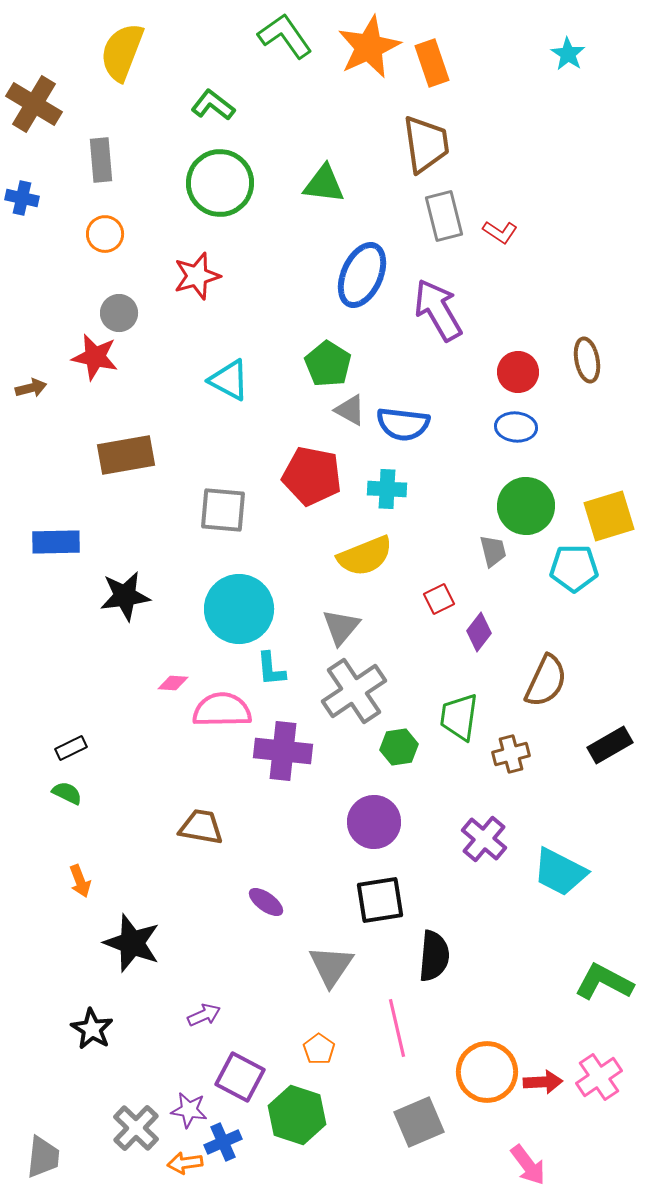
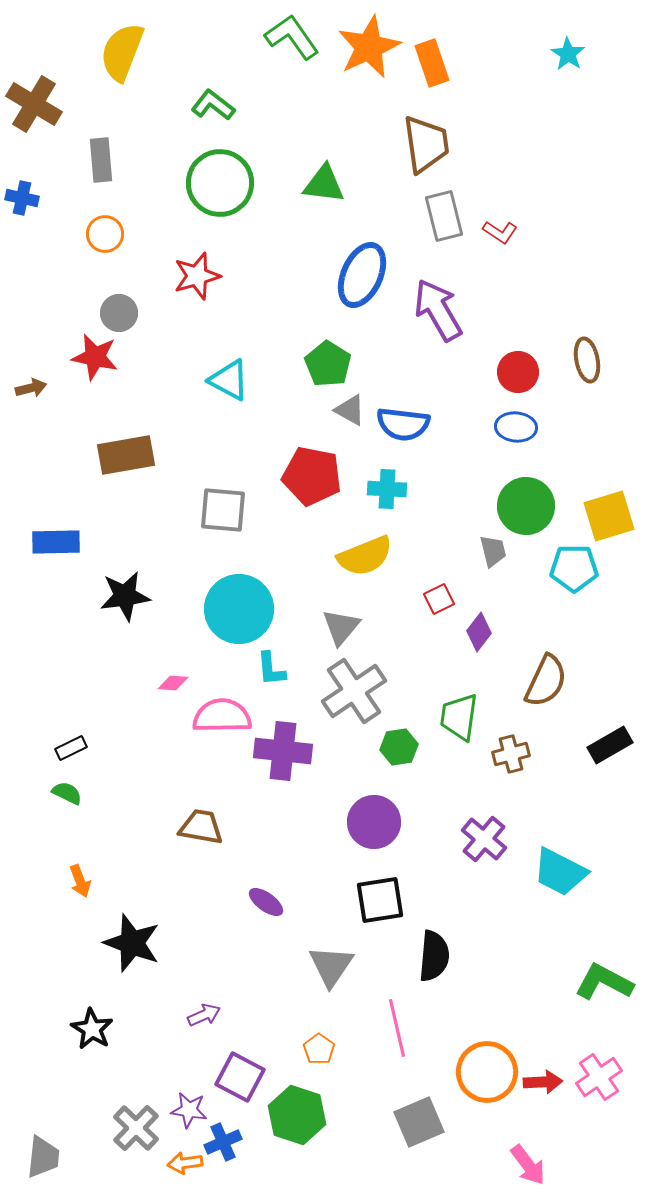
green L-shape at (285, 36): moved 7 px right, 1 px down
pink semicircle at (222, 710): moved 6 px down
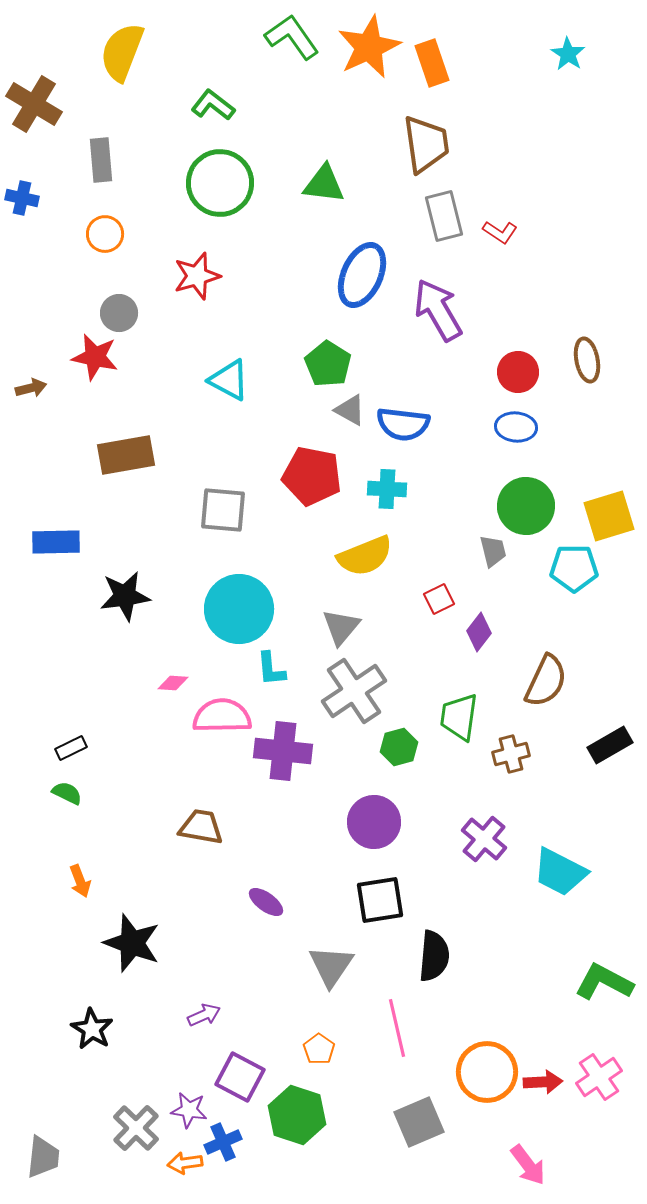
green hexagon at (399, 747): rotated 6 degrees counterclockwise
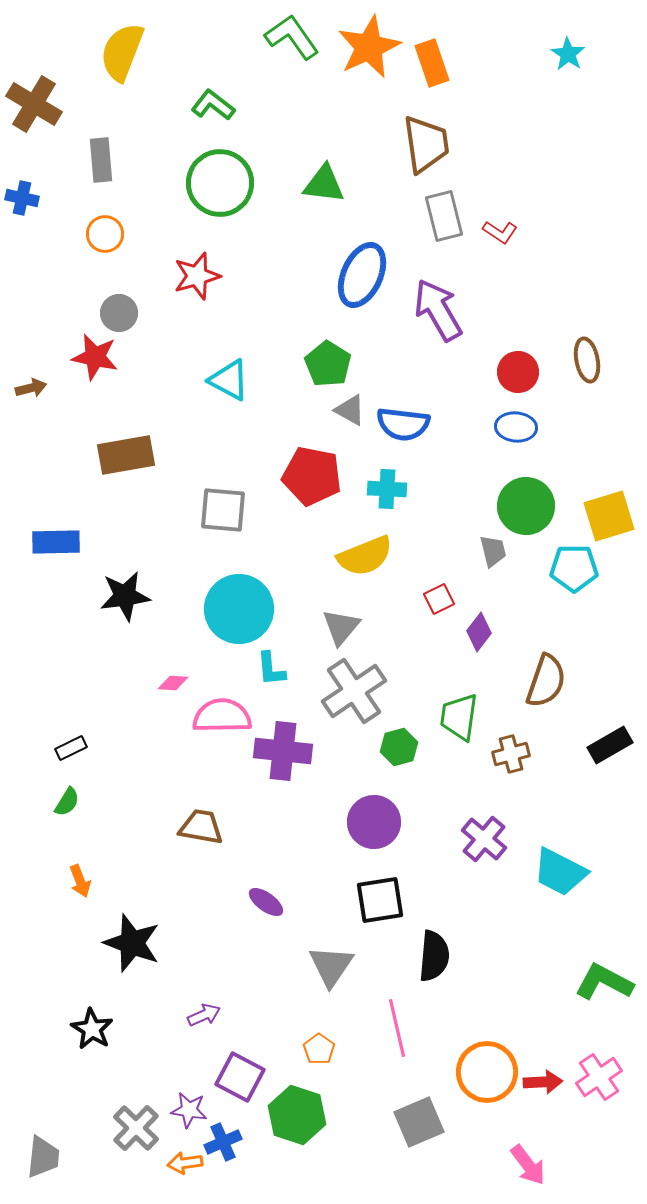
brown semicircle at (546, 681): rotated 6 degrees counterclockwise
green semicircle at (67, 793): moved 9 px down; rotated 96 degrees clockwise
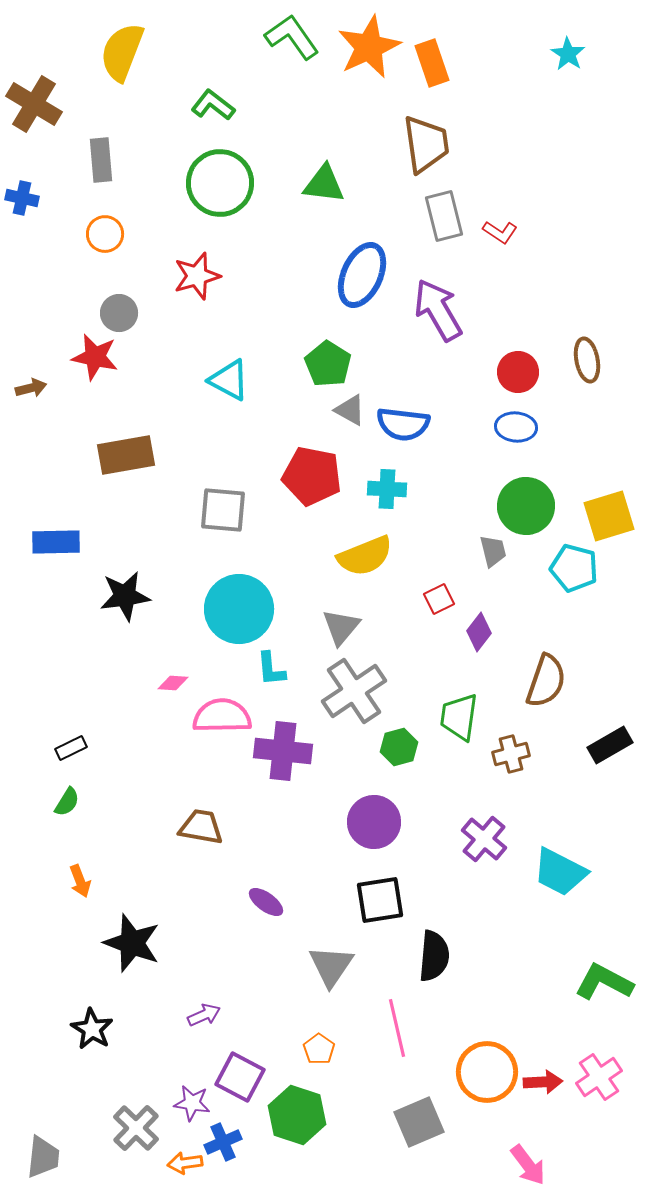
cyan pentagon at (574, 568): rotated 15 degrees clockwise
purple star at (189, 1110): moved 3 px right, 7 px up
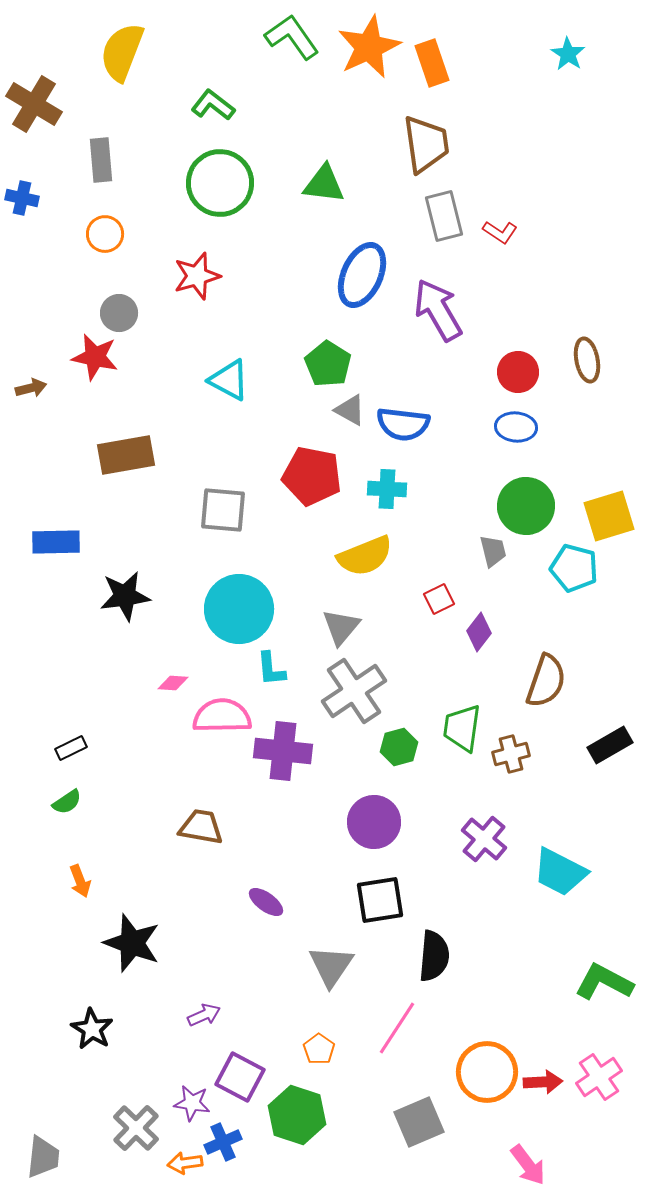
green trapezoid at (459, 717): moved 3 px right, 11 px down
green semicircle at (67, 802): rotated 24 degrees clockwise
pink line at (397, 1028): rotated 46 degrees clockwise
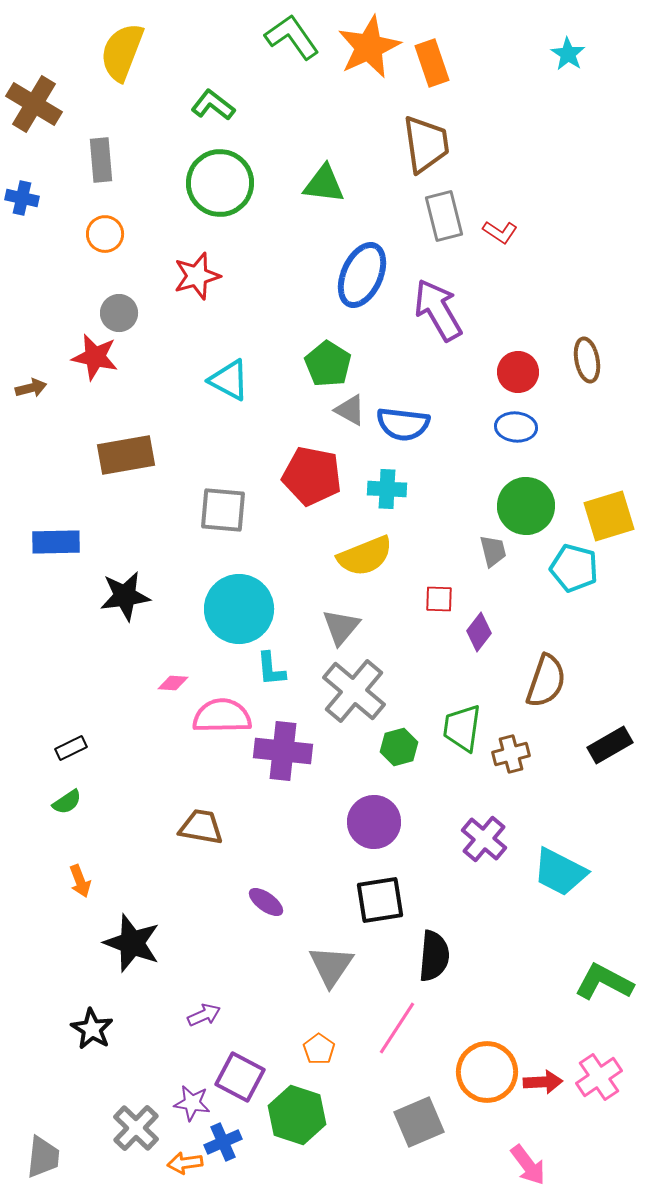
red square at (439, 599): rotated 28 degrees clockwise
gray cross at (354, 691): rotated 16 degrees counterclockwise
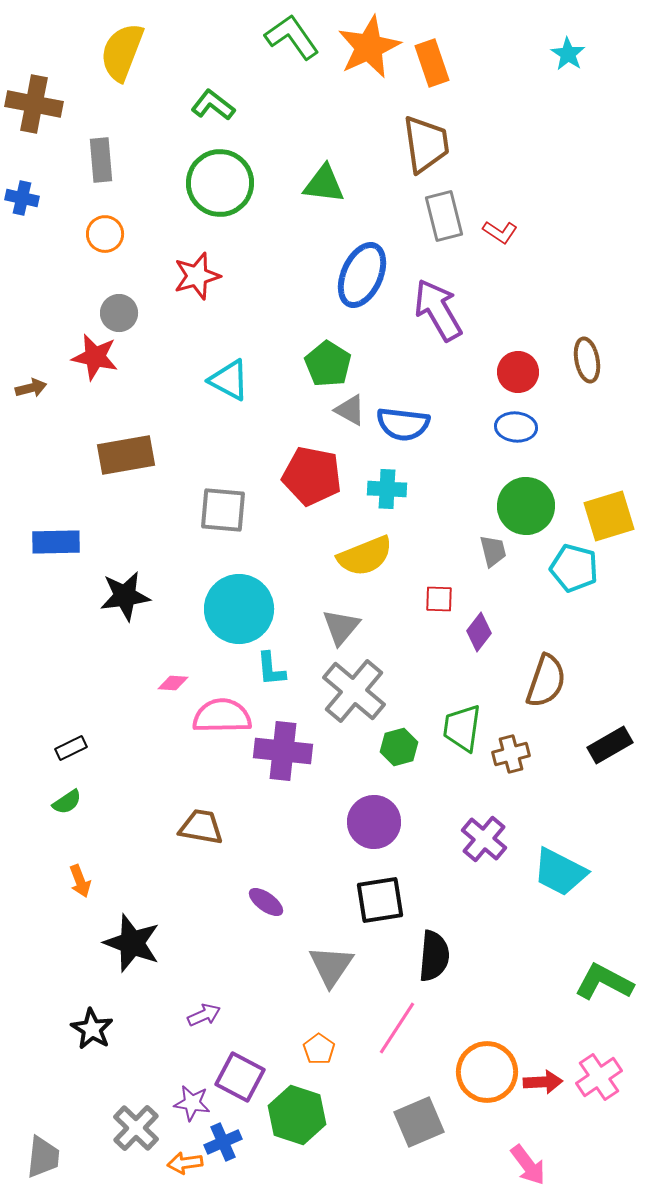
brown cross at (34, 104): rotated 20 degrees counterclockwise
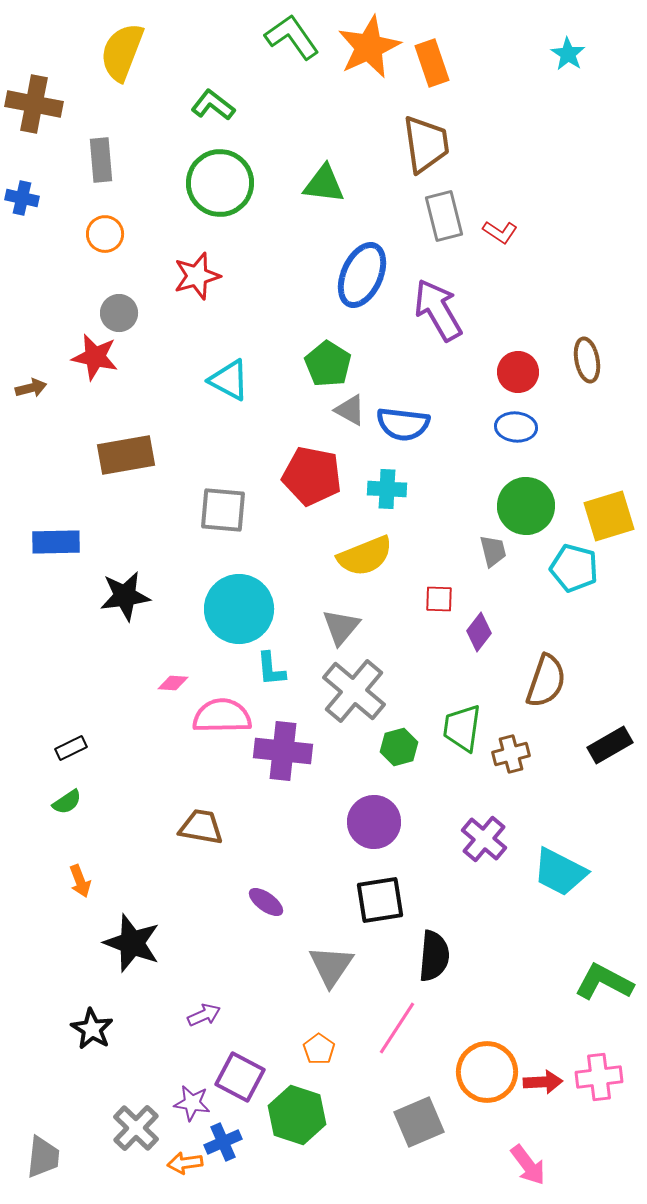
pink cross at (599, 1077): rotated 27 degrees clockwise
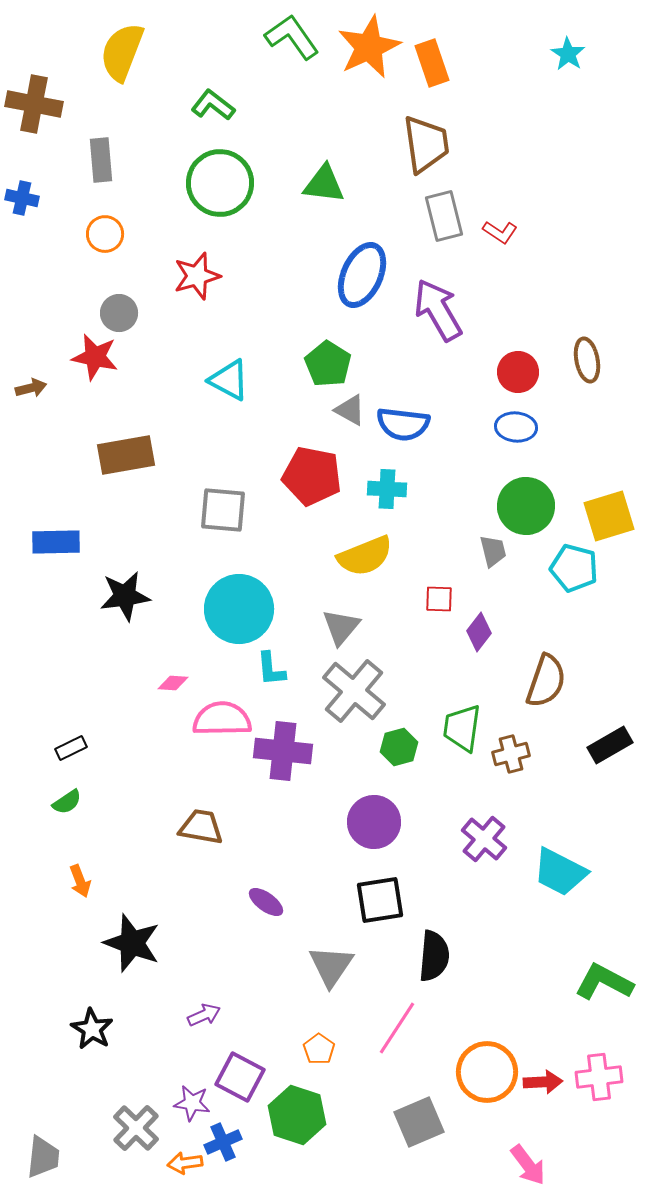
pink semicircle at (222, 716): moved 3 px down
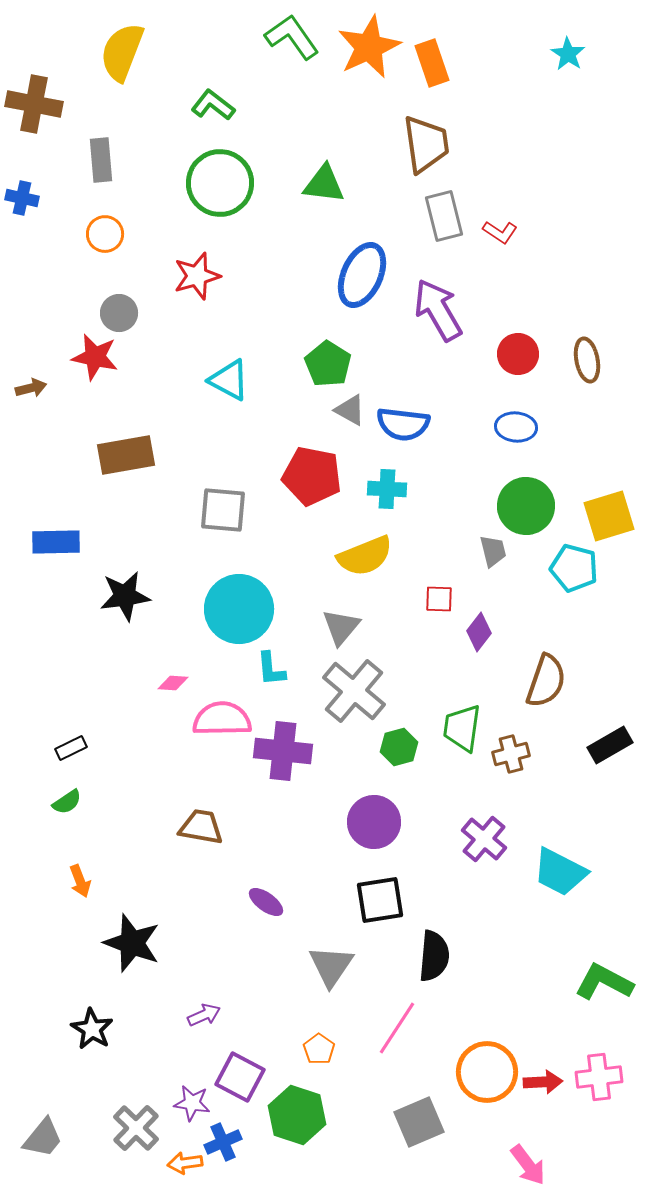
red circle at (518, 372): moved 18 px up
gray trapezoid at (43, 1157): moved 19 px up; rotated 33 degrees clockwise
